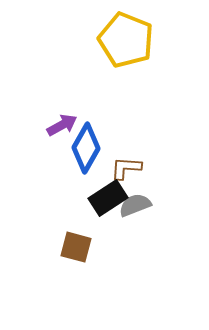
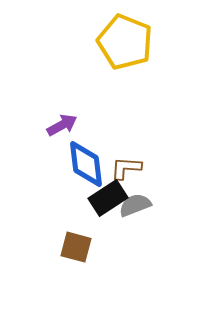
yellow pentagon: moved 1 px left, 2 px down
blue diamond: moved 16 px down; rotated 36 degrees counterclockwise
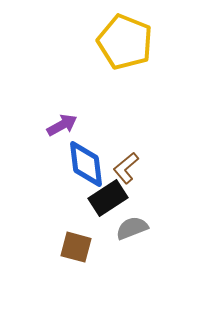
brown L-shape: rotated 44 degrees counterclockwise
gray semicircle: moved 3 px left, 23 px down
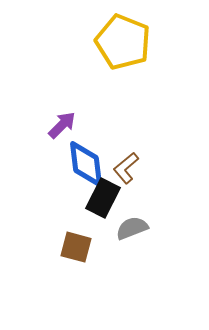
yellow pentagon: moved 2 px left
purple arrow: rotated 16 degrees counterclockwise
black rectangle: moved 5 px left; rotated 30 degrees counterclockwise
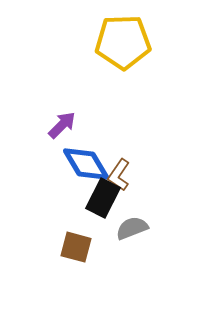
yellow pentagon: rotated 24 degrees counterclockwise
blue diamond: rotated 24 degrees counterclockwise
brown L-shape: moved 7 px left, 7 px down; rotated 16 degrees counterclockwise
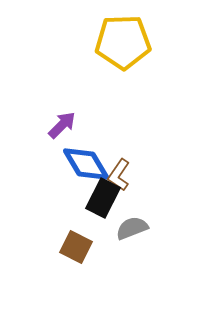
brown square: rotated 12 degrees clockwise
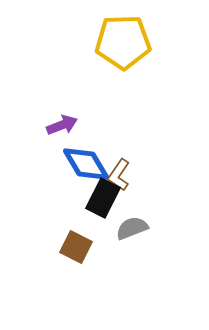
purple arrow: rotated 24 degrees clockwise
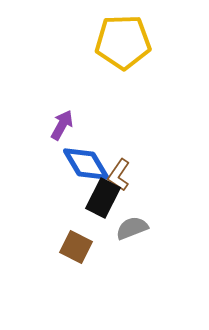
purple arrow: rotated 40 degrees counterclockwise
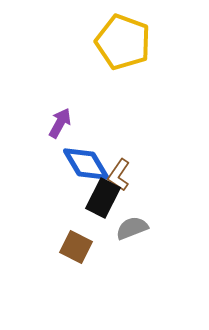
yellow pentagon: rotated 22 degrees clockwise
purple arrow: moved 2 px left, 2 px up
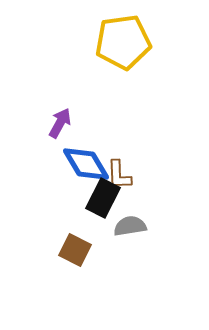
yellow pentagon: rotated 28 degrees counterclockwise
brown L-shape: rotated 36 degrees counterclockwise
gray semicircle: moved 2 px left, 2 px up; rotated 12 degrees clockwise
brown square: moved 1 px left, 3 px down
